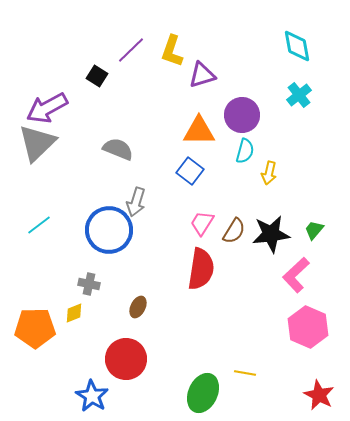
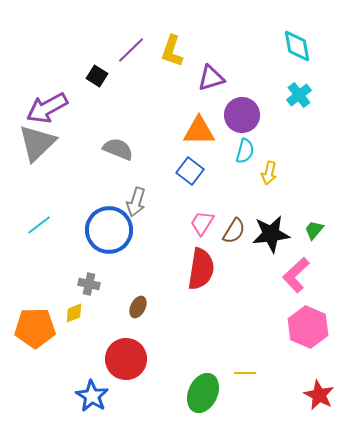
purple triangle: moved 9 px right, 3 px down
yellow line: rotated 10 degrees counterclockwise
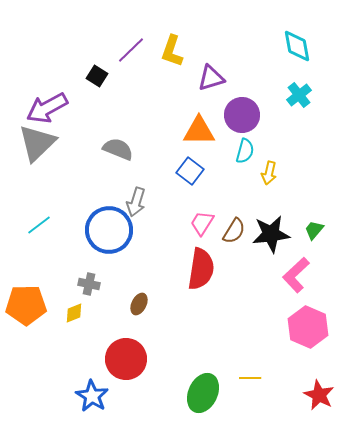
brown ellipse: moved 1 px right, 3 px up
orange pentagon: moved 9 px left, 23 px up
yellow line: moved 5 px right, 5 px down
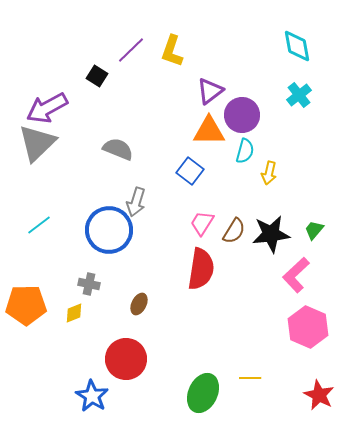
purple triangle: moved 1 px left, 13 px down; rotated 20 degrees counterclockwise
orange triangle: moved 10 px right
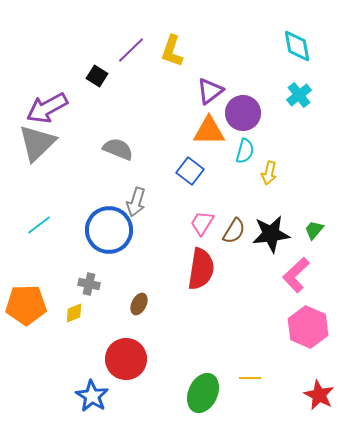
purple circle: moved 1 px right, 2 px up
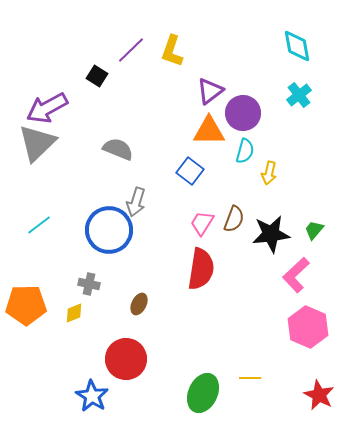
brown semicircle: moved 12 px up; rotated 12 degrees counterclockwise
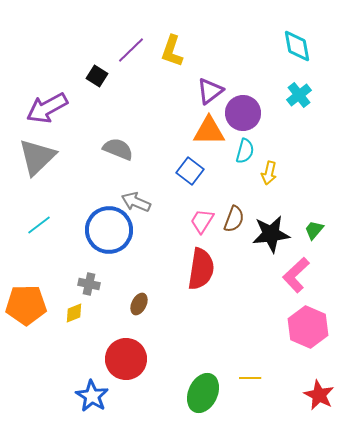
gray triangle: moved 14 px down
gray arrow: rotated 96 degrees clockwise
pink trapezoid: moved 2 px up
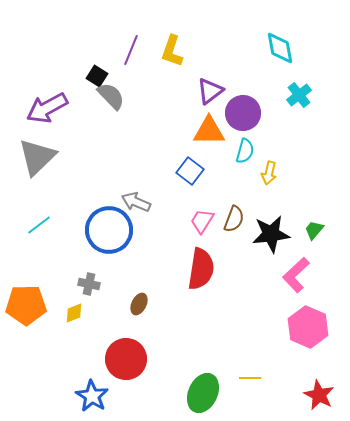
cyan diamond: moved 17 px left, 2 px down
purple line: rotated 24 degrees counterclockwise
gray semicircle: moved 7 px left, 53 px up; rotated 24 degrees clockwise
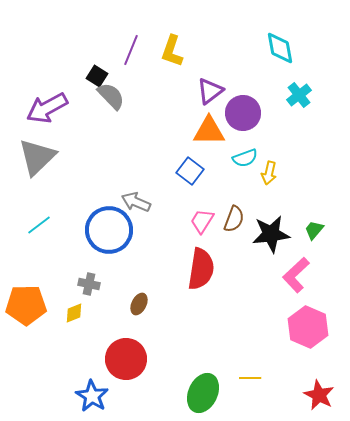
cyan semicircle: moved 7 px down; rotated 55 degrees clockwise
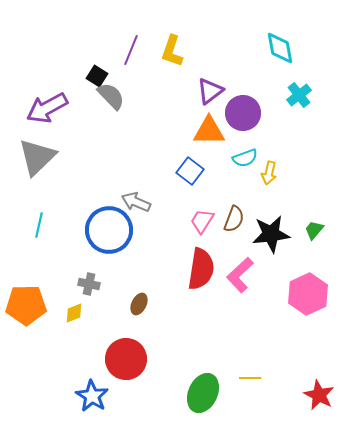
cyan line: rotated 40 degrees counterclockwise
pink L-shape: moved 56 px left
pink hexagon: moved 33 px up; rotated 12 degrees clockwise
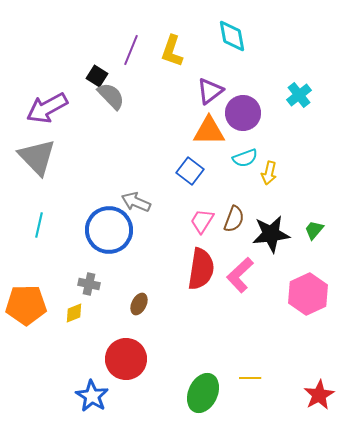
cyan diamond: moved 48 px left, 12 px up
gray triangle: rotated 30 degrees counterclockwise
red star: rotated 16 degrees clockwise
